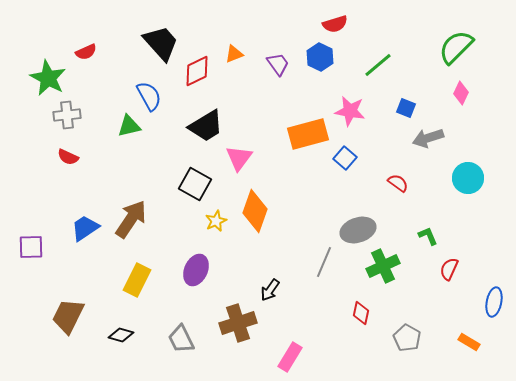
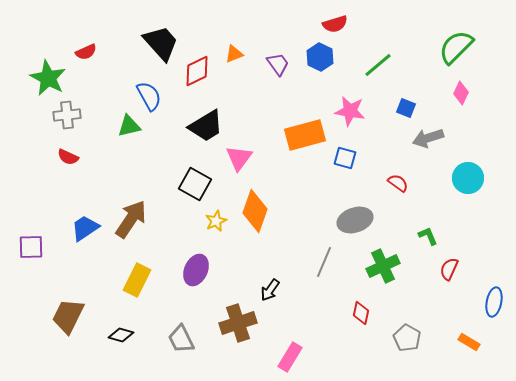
orange rectangle at (308, 134): moved 3 px left, 1 px down
blue square at (345, 158): rotated 25 degrees counterclockwise
gray ellipse at (358, 230): moved 3 px left, 10 px up
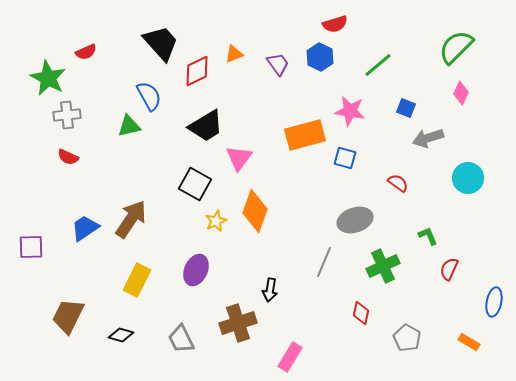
black arrow at (270, 290): rotated 25 degrees counterclockwise
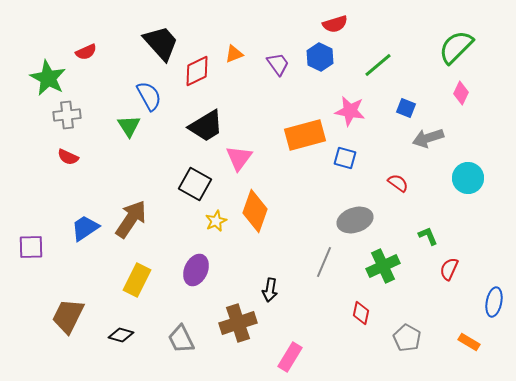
green triangle at (129, 126): rotated 50 degrees counterclockwise
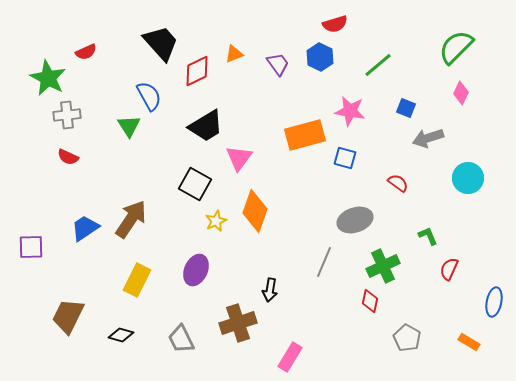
red diamond at (361, 313): moved 9 px right, 12 px up
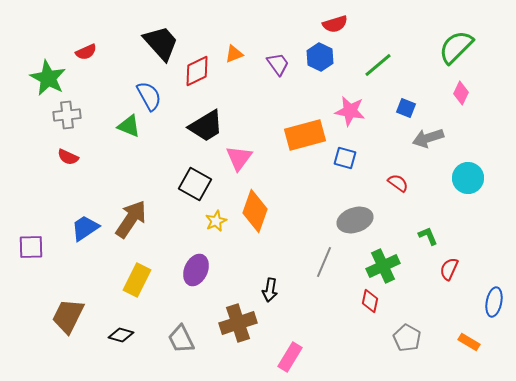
green triangle at (129, 126): rotated 35 degrees counterclockwise
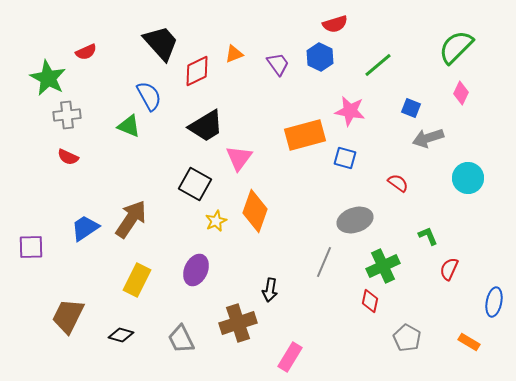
blue square at (406, 108): moved 5 px right
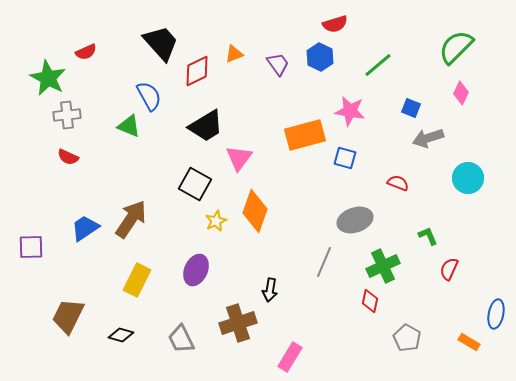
red semicircle at (398, 183): rotated 15 degrees counterclockwise
blue ellipse at (494, 302): moved 2 px right, 12 px down
